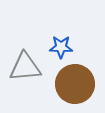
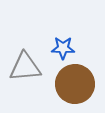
blue star: moved 2 px right, 1 px down
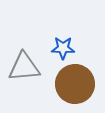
gray triangle: moved 1 px left
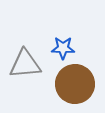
gray triangle: moved 1 px right, 3 px up
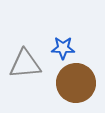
brown circle: moved 1 px right, 1 px up
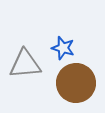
blue star: rotated 15 degrees clockwise
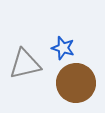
gray triangle: rotated 8 degrees counterclockwise
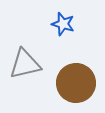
blue star: moved 24 px up
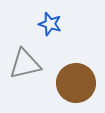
blue star: moved 13 px left
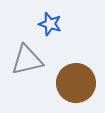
gray triangle: moved 2 px right, 4 px up
